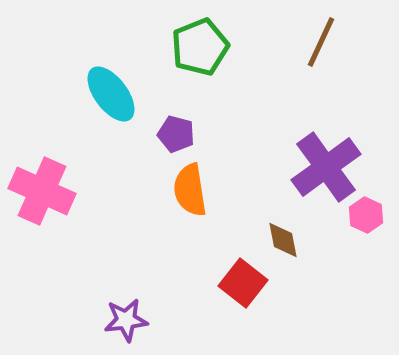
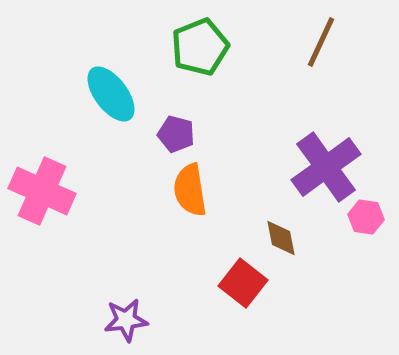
pink hexagon: moved 2 px down; rotated 16 degrees counterclockwise
brown diamond: moved 2 px left, 2 px up
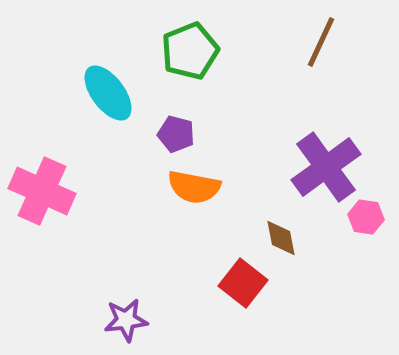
green pentagon: moved 10 px left, 4 px down
cyan ellipse: moved 3 px left, 1 px up
orange semicircle: moved 4 px right, 3 px up; rotated 70 degrees counterclockwise
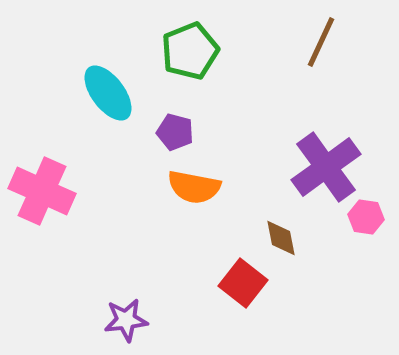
purple pentagon: moved 1 px left, 2 px up
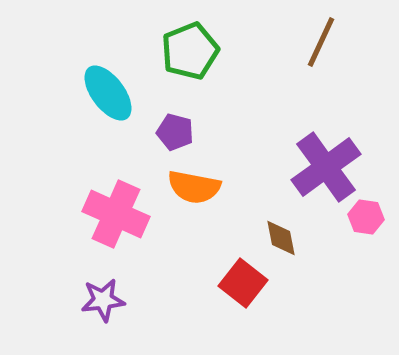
pink cross: moved 74 px right, 23 px down
purple star: moved 23 px left, 20 px up
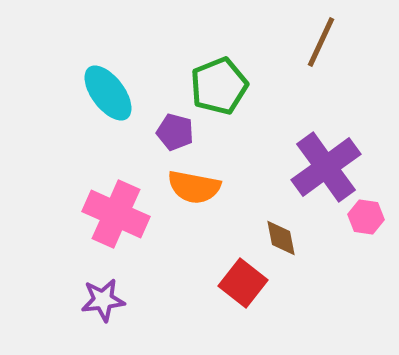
green pentagon: moved 29 px right, 35 px down
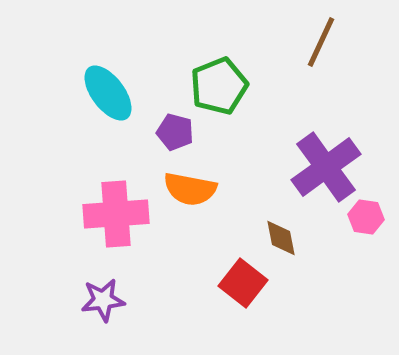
orange semicircle: moved 4 px left, 2 px down
pink cross: rotated 28 degrees counterclockwise
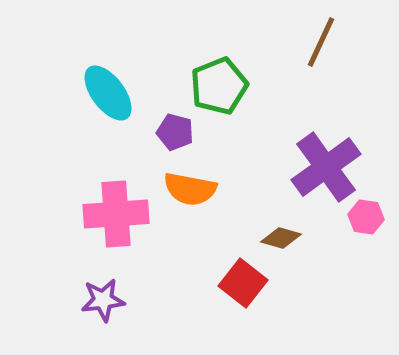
brown diamond: rotated 63 degrees counterclockwise
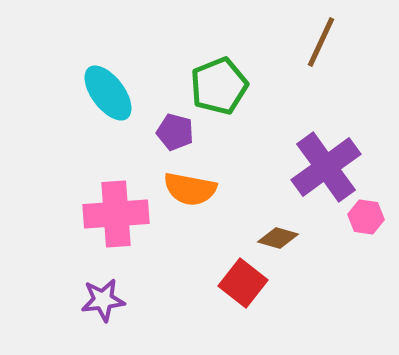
brown diamond: moved 3 px left
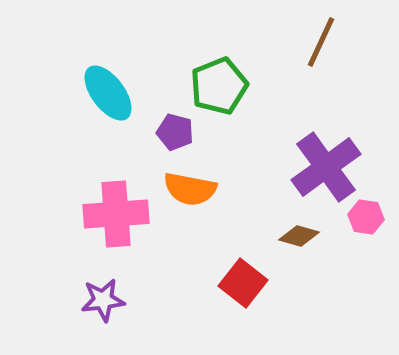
brown diamond: moved 21 px right, 2 px up
